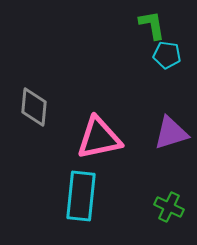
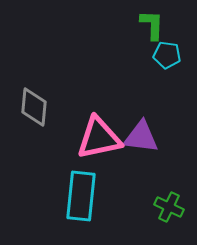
green L-shape: rotated 12 degrees clockwise
purple triangle: moved 30 px left, 4 px down; rotated 24 degrees clockwise
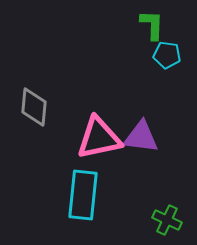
cyan rectangle: moved 2 px right, 1 px up
green cross: moved 2 px left, 13 px down
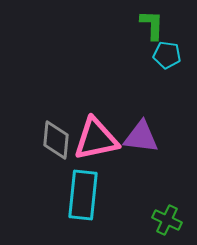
gray diamond: moved 22 px right, 33 px down
pink triangle: moved 3 px left, 1 px down
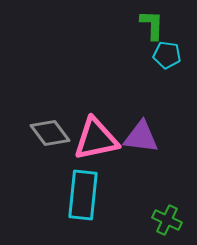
gray diamond: moved 6 px left, 7 px up; rotated 42 degrees counterclockwise
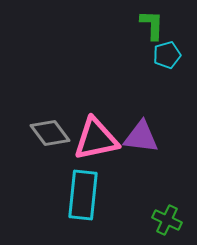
cyan pentagon: rotated 24 degrees counterclockwise
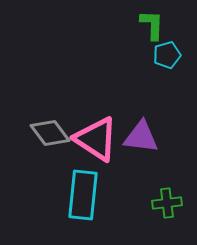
pink triangle: rotated 45 degrees clockwise
green cross: moved 17 px up; rotated 32 degrees counterclockwise
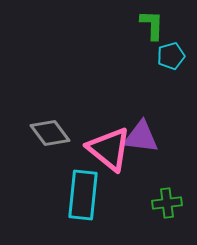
cyan pentagon: moved 4 px right, 1 px down
pink triangle: moved 13 px right, 10 px down; rotated 6 degrees clockwise
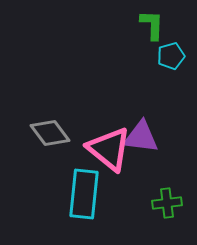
cyan rectangle: moved 1 px right, 1 px up
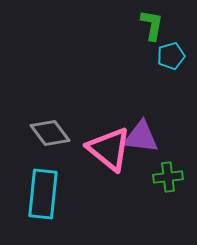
green L-shape: rotated 8 degrees clockwise
cyan rectangle: moved 41 px left
green cross: moved 1 px right, 26 px up
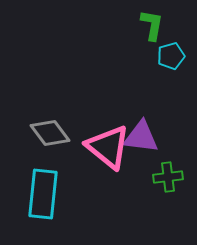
pink triangle: moved 1 px left, 2 px up
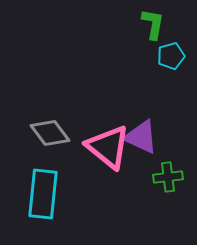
green L-shape: moved 1 px right, 1 px up
purple triangle: rotated 18 degrees clockwise
